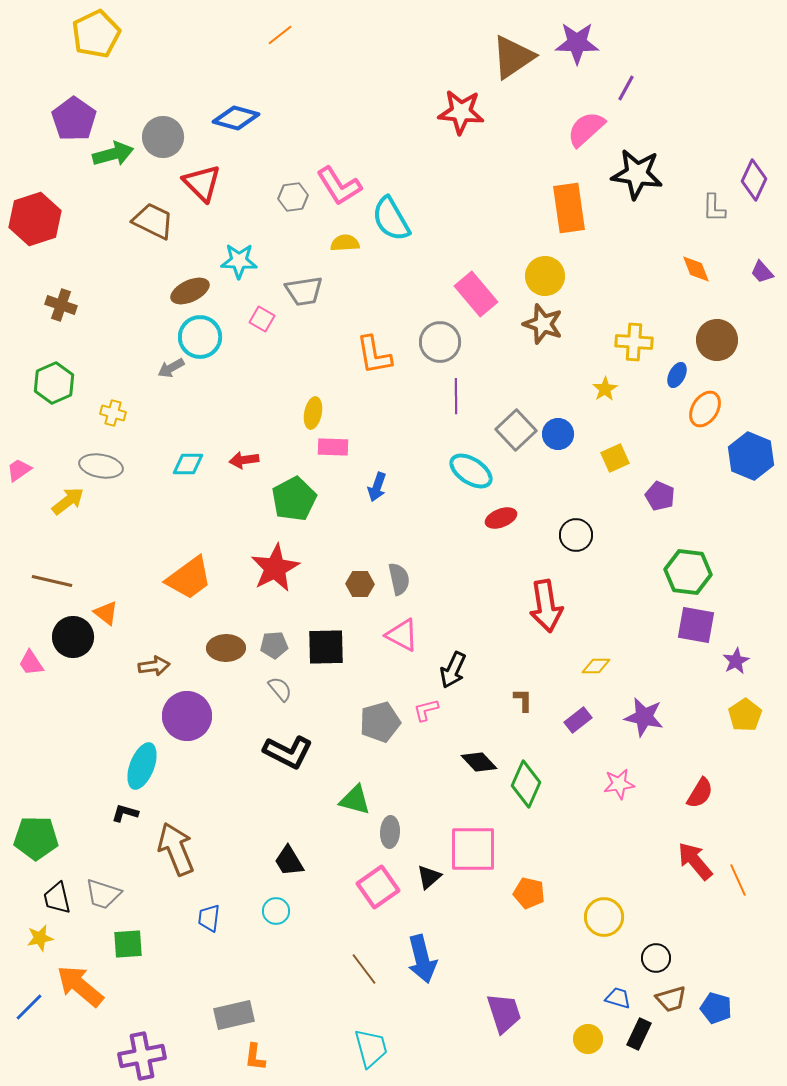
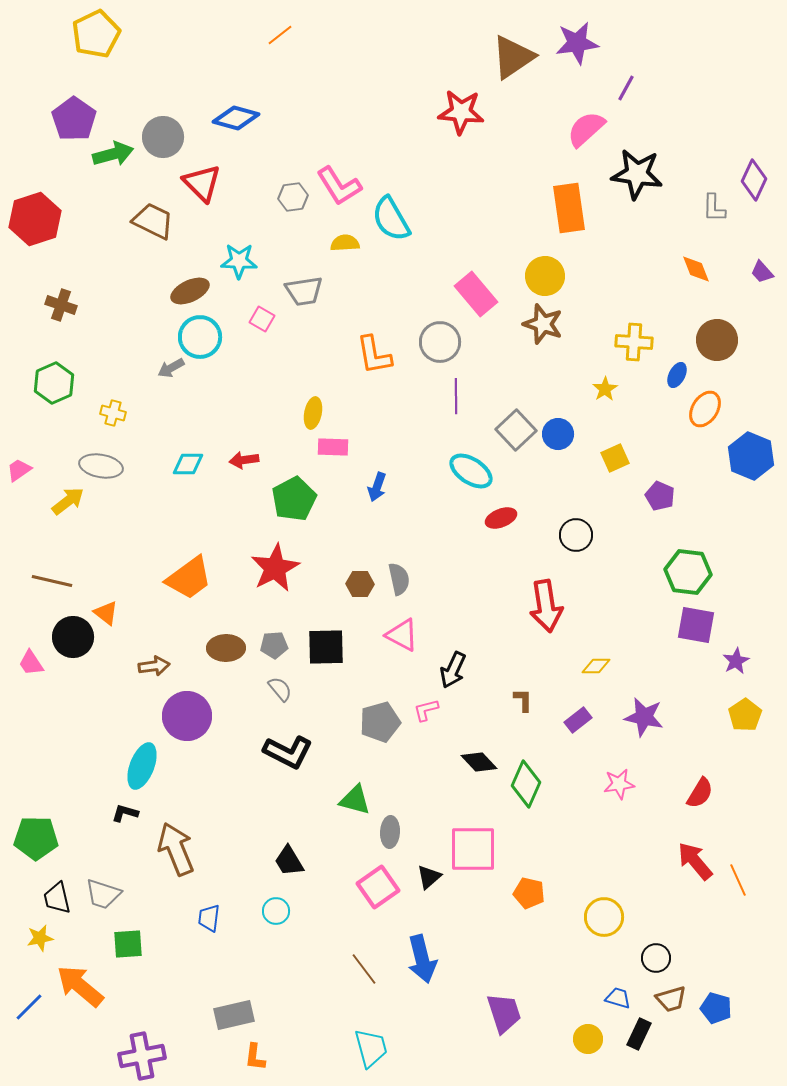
purple star at (577, 43): rotated 9 degrees counterclockwise
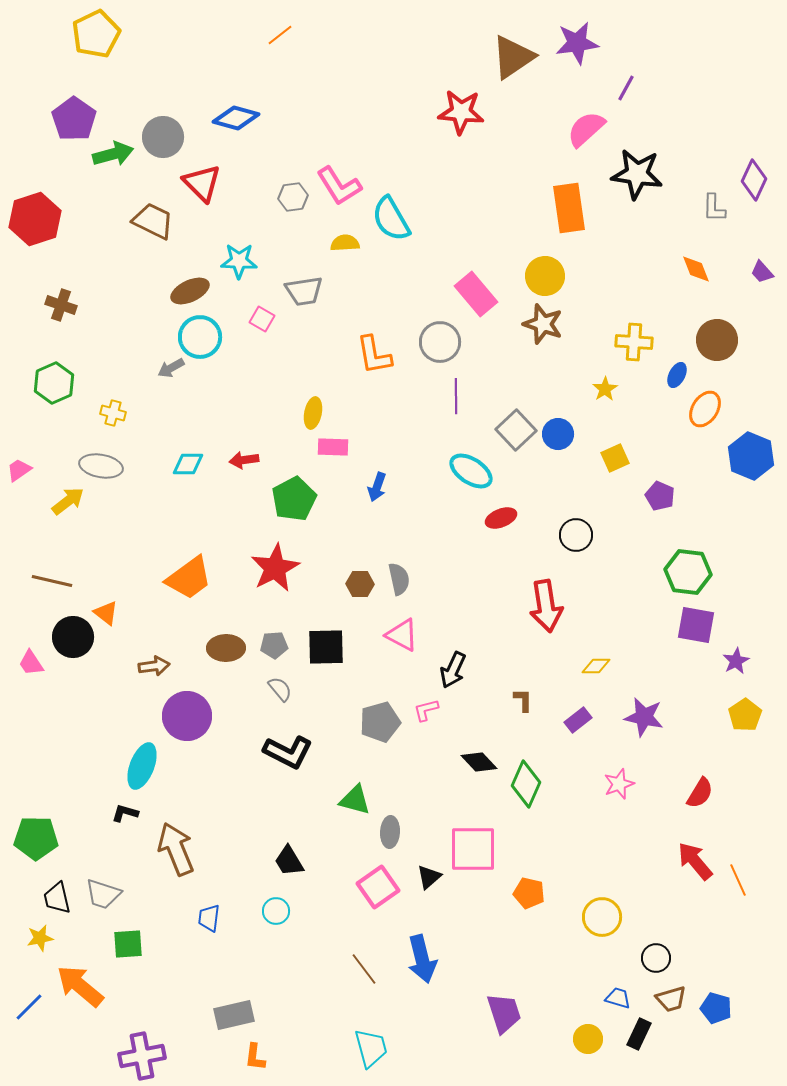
pink star at (619, 784): rotated 12 degrees counterclockwise
yellow circle at (604, 917): moved 2 px left
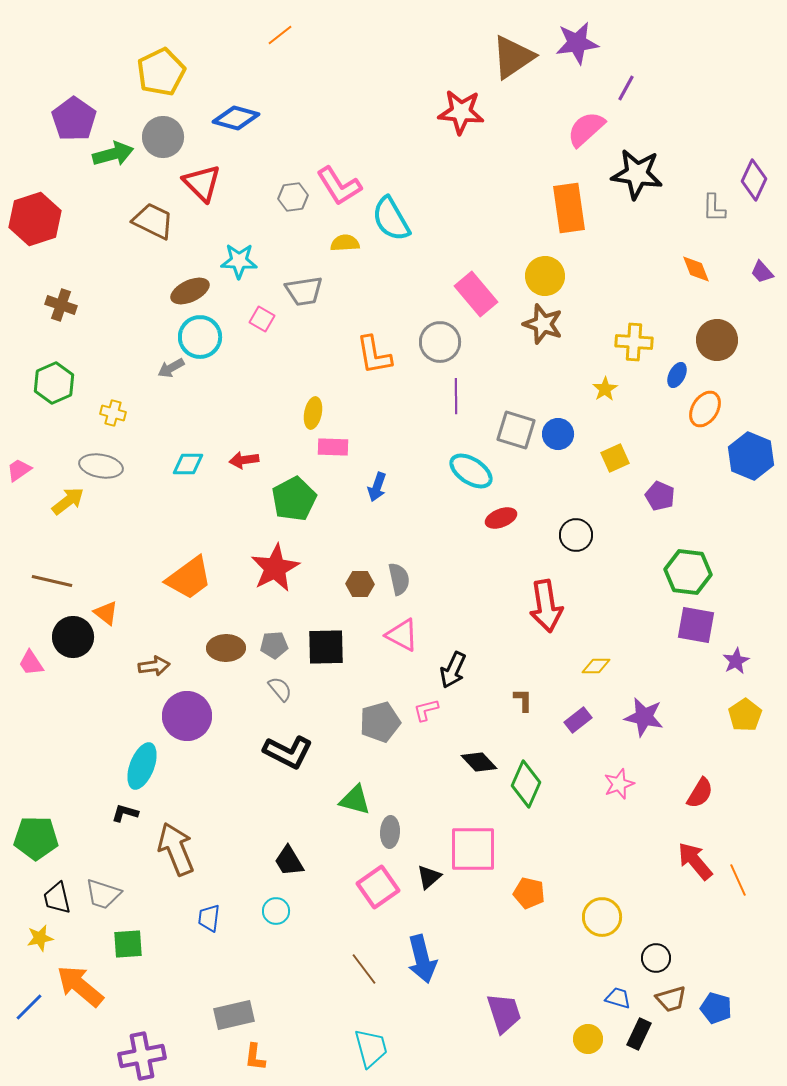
yellow pentagon at (96, 34): moved 65 px right, 38 px down
gray square at (516, 430): rotated 30 degrees counterclockwise
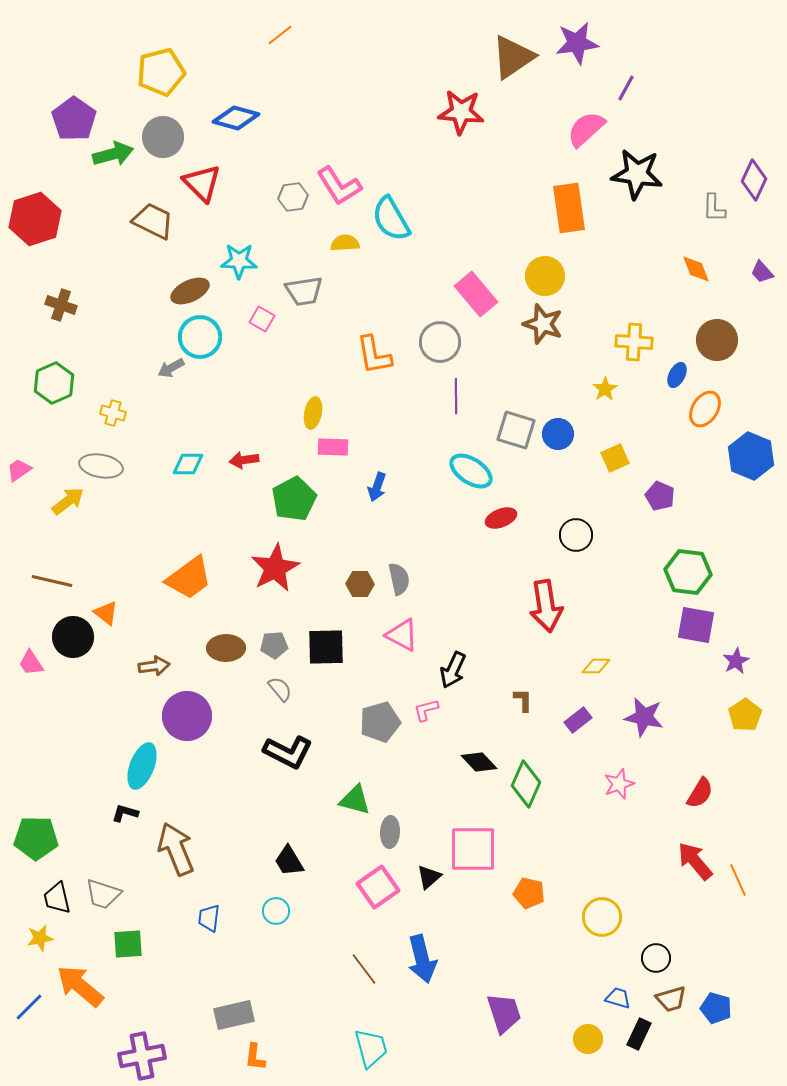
yellow pentagon at (161, 72): rotated 12 degrees clockwise
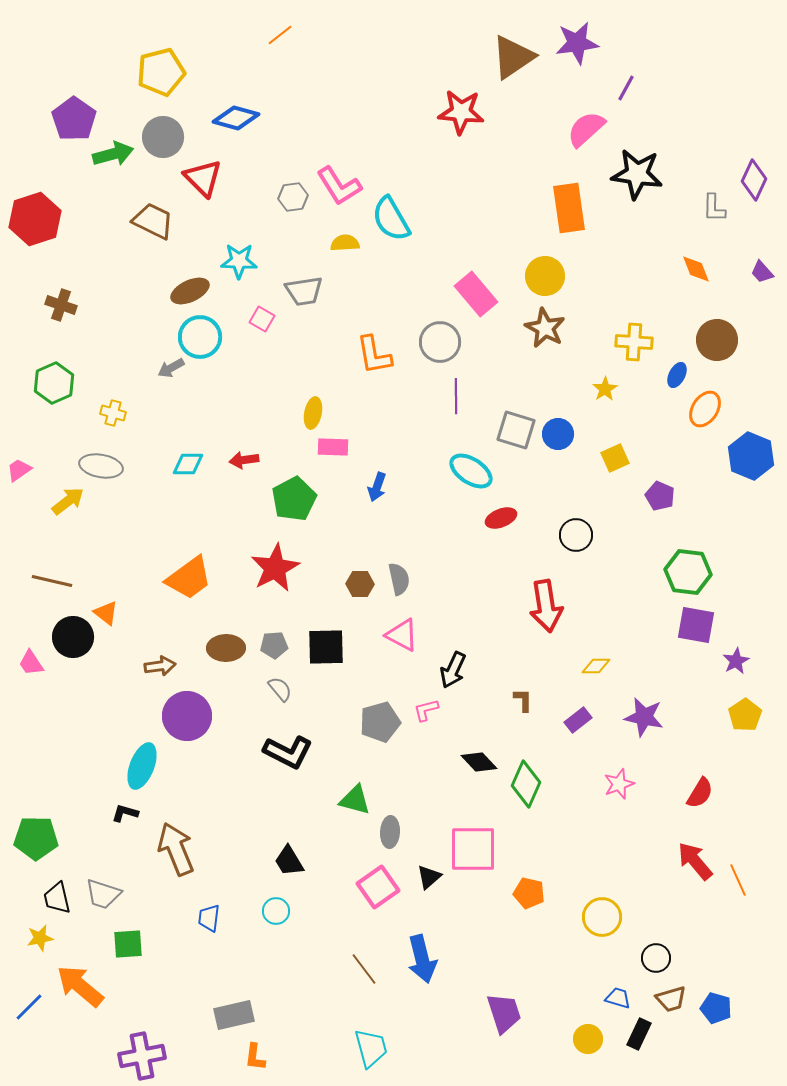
red triangle at (202, 183): moved 1 px right, 5 px up
brown star at (543, 324): moved 2 px right, 4 px down; rotated 9 degrees clockwise
brown arrow at (154, 666): moved 6 px right
